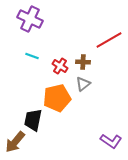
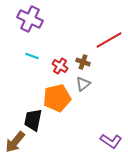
brown cross: rotated 16 degrees clockwise
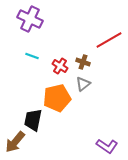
purple L-shape: moved 4 px left, 5 px down
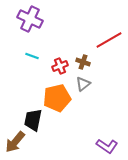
red cross: rotated 35 degrees clockwise
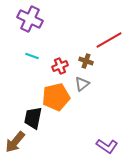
brown cross: moved 3 px right, 1 px up
gray triangle: moved 1 px left
orange pentagon: moved 1 px left, 1 px up
black trapezoid: moved 2 px up
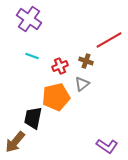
purple cross: moved 1 px left; rotated 10 degrees clockwise
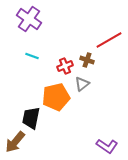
brown cross: moved 1 px right, 1 px up
red cross: moved 5 px right
black trapezoid: moved 2 px left
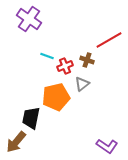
cyan line: moved 15 px right
brown arrow: moved 1 px right
